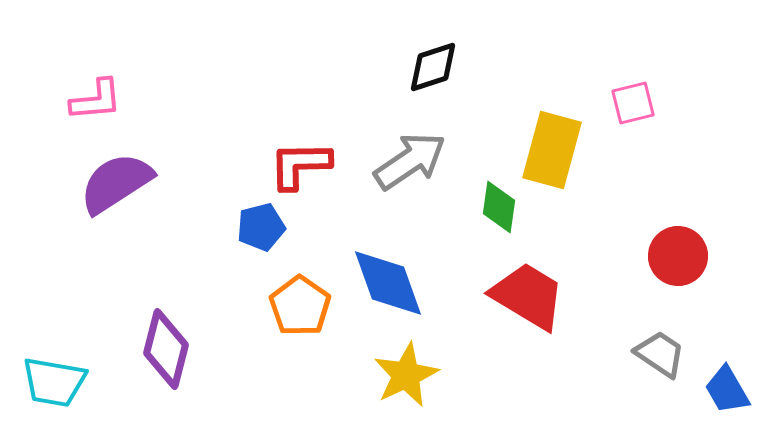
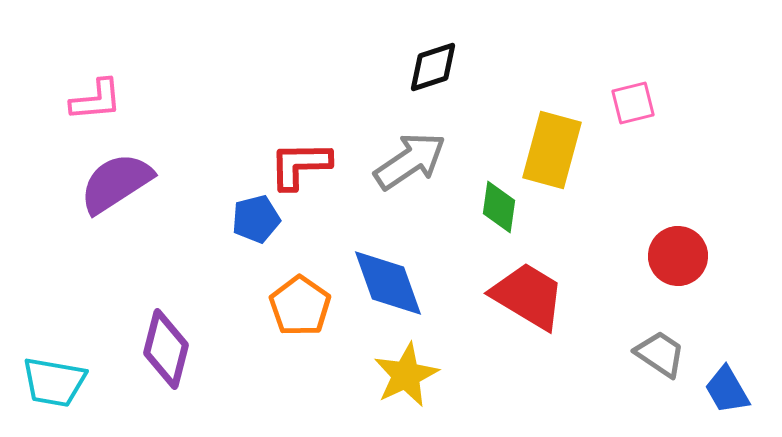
blue pentagon: moved 5 px left, 8 px up
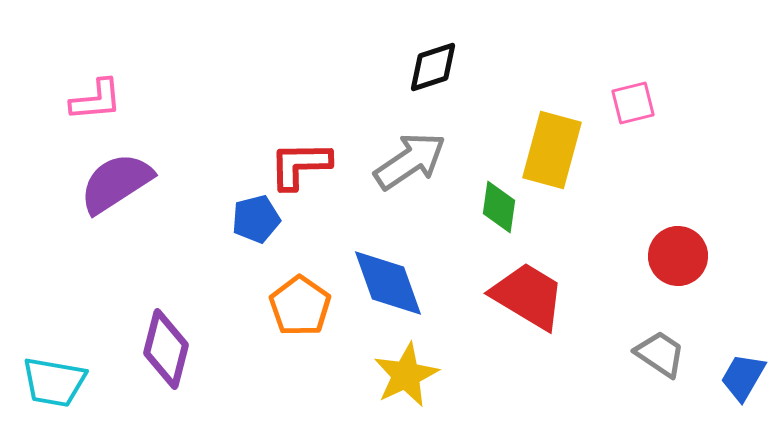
blue trapezoid: moved 16 px right, 13 px up; rotated 60 degrees clockwise
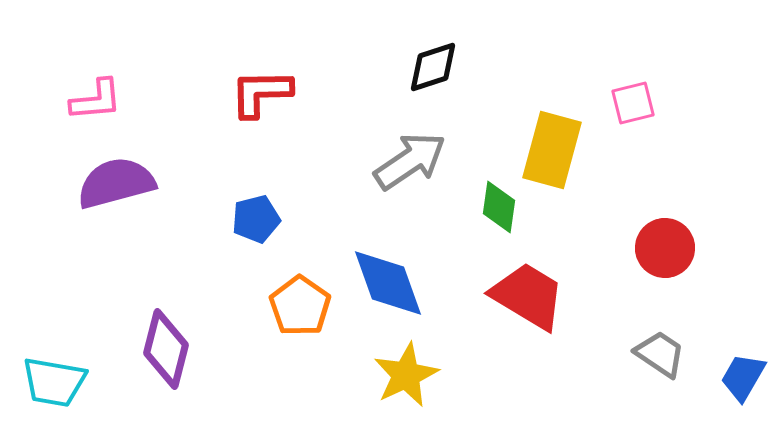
red L-shape: moved 39 px left, 72 px up
purple semicircle: rotated 18 degrees clockwise
red circle: moved 13 px left, 8 px up
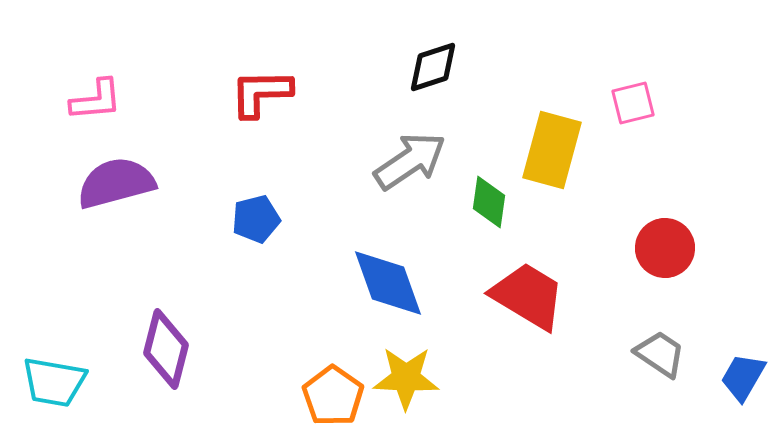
green diamond: moved 10 px left, 5 px up
orange pentagon: moved 33 px right, 90 px down
yellow star: moved 3 px down; rotated 28 degrees clockwise
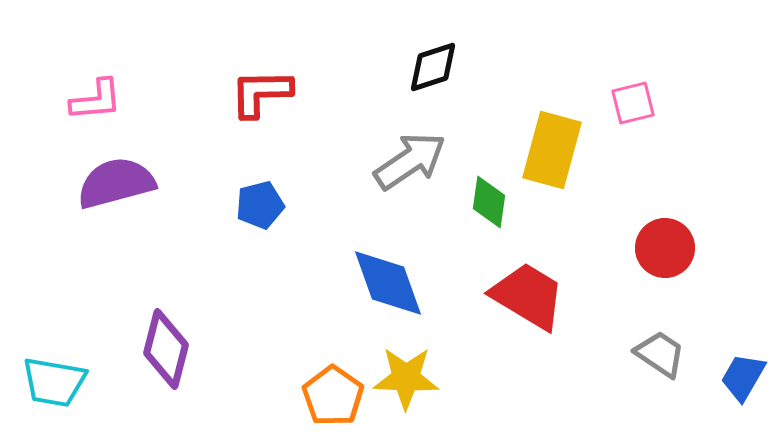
blue pentagon: moved 4 px right, 14 px up
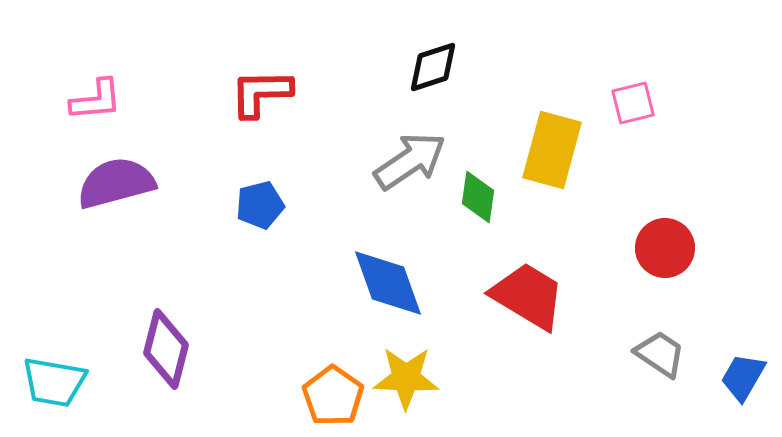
green diamond: moved 11 px left, 5 px up
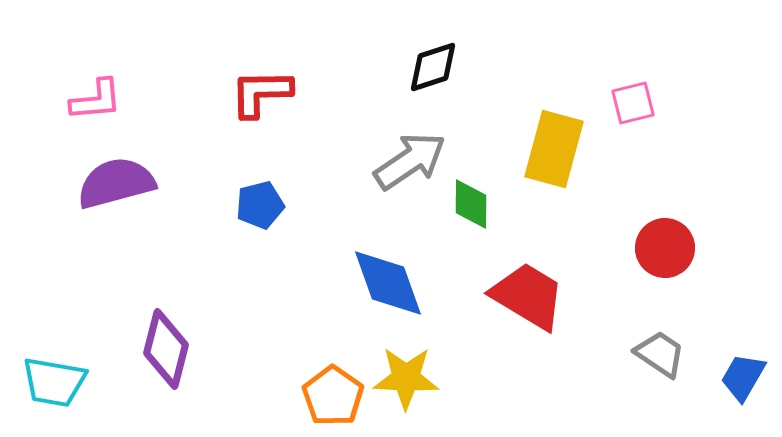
yellow rectangle: moved 2 px right, 1 px up
green diamond: moved 7 px left, 7 px down; rotated 8 degrees counterclockwise
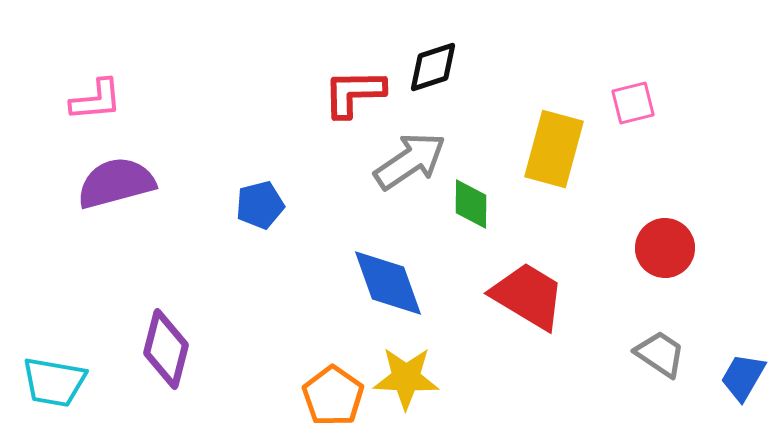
red L-shape: moved 93 px right
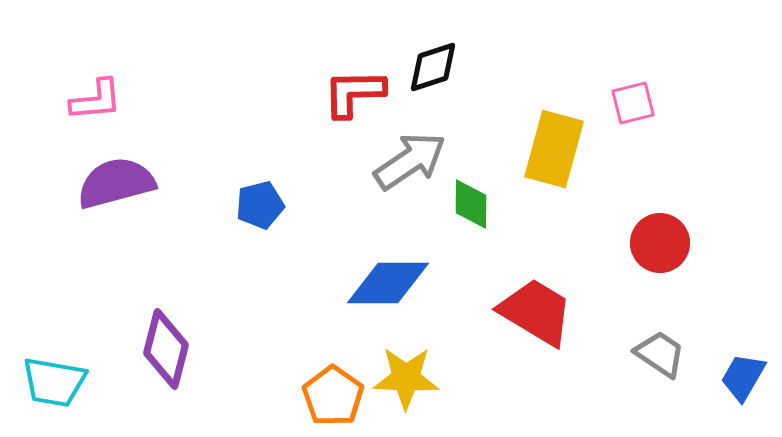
red circle: moved 5 px left, 5 px up
blue diamond: rotated 70 degrees counterclockwise
red trapezoid: moved 8 px right, 16 px down
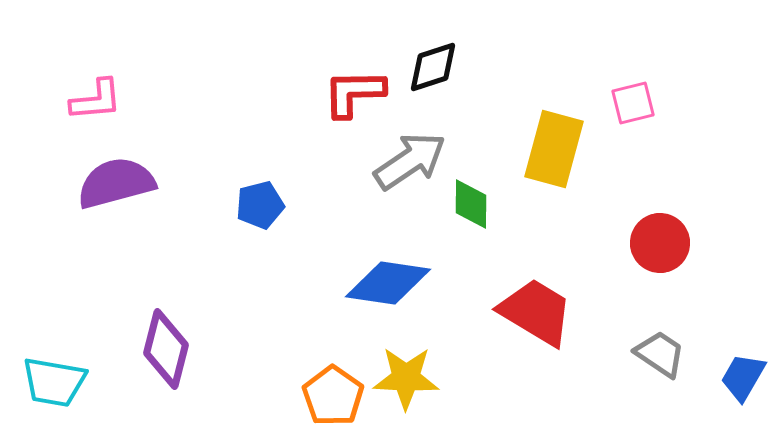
blue diamond: rotated 8 degrees clockwise
